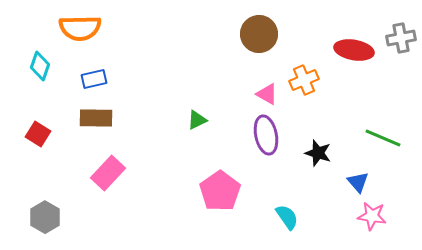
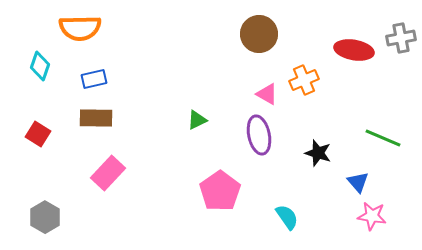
purple ellipse: moved 7 px left
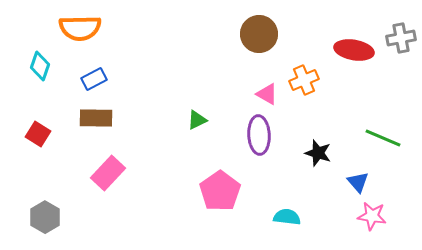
blue rectangle: rotated 15 degrees counterclockwise
purple ellipse: rotated 9 degrees clockwise
cyan semicircle: rotated 48 degrees counterclockwise
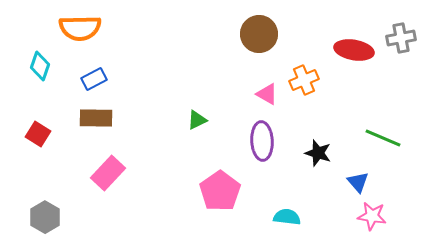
purple ellipse: moved 3 px right, 6 px down
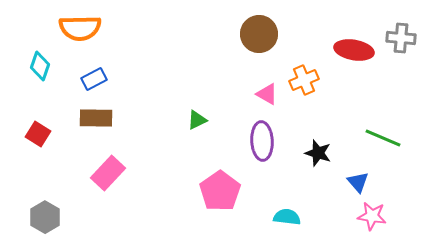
gray cross: rotated 16 degrees clockwise
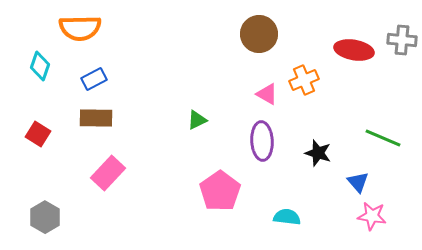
gray cross: moved 1 px right, 2 px down
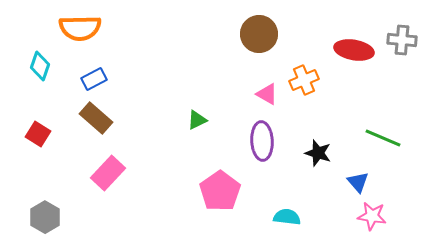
brown rectangle: rotated 40 degrees clockwise
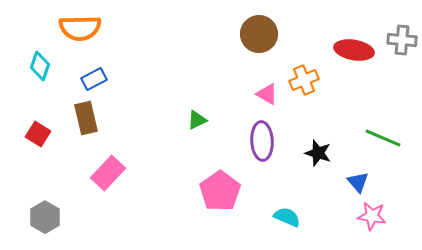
brown rectangle: moved 10 px left; rotated 36 degrees clockwise
cyan semicircle: rotated 16 degrees clockwise
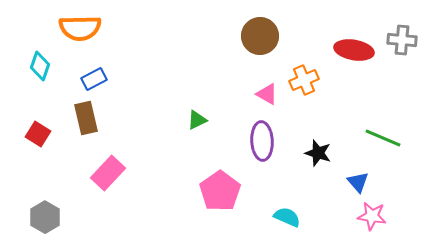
brown circle: moved 1 px right, 2 px down
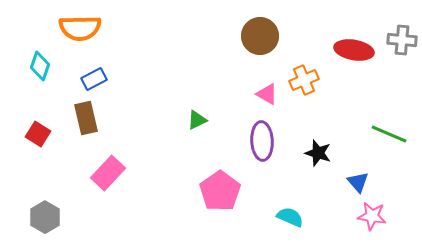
green line: moved 6 px right, 4 px up
cyan semicircle: moved 3 px right
